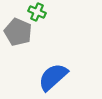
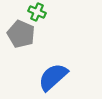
gray pentagon: moved 3 px right, 2 px down
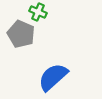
green cross: moved 1 px right
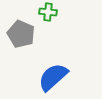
green cross: moved 10 px right; rotated 18 degrees counterclockwise
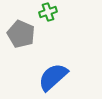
green cross: rotated 24 degrees counterclockwise
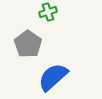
gray pentagon: moved 7 px right, 10 px down; rotated 12 degrees clockwise
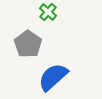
green cross: rotated 30 degrees counterclockwise
